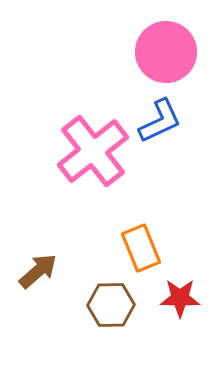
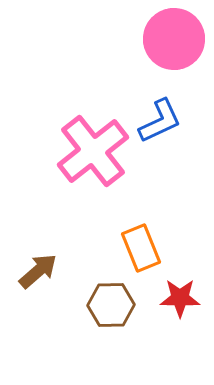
pink circle: moved 8 px right, 13 px up
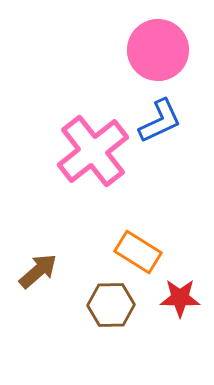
pink circle: moved 16 px left, 11 px down
orange rectangle: moved 3 px left, 4 px down; rotated 36 degrees counterclockwise
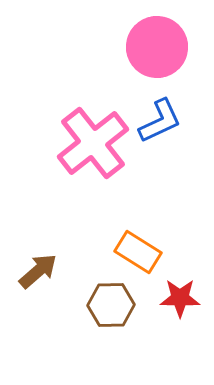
pink circle: moved 1 px left, 3 px up
pink cross: moved 8 px up
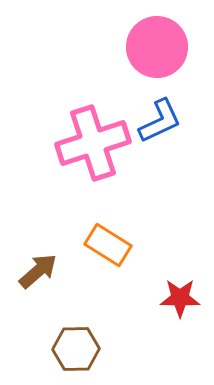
pink cross: rotated 20 degrees clockwise
orange rectangle: moved 30 px left, 7 px up
brown hexagon: moved 35 px left, 44 px down
